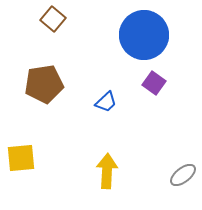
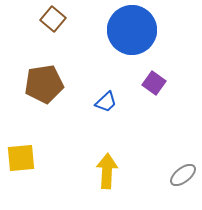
blue circle: moved 12 px left, 5 px up
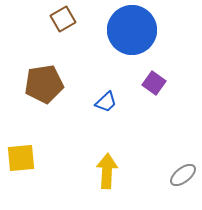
brown square: moved 10 px right; rotated 20 degrees clockwise
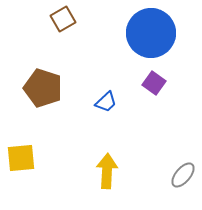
blue circle: moved 19 px right, 3 px down
brown pentagon: moved 1 px left, 4 px down; rotated 27 degrees clockwise
gray ellipse: rotated 12 degrees counterclockwise
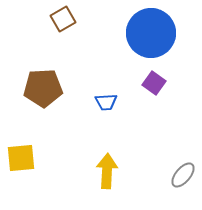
brown pentagon: rotated 21 degrees counterclockwise
blue trapezoid: rotated 40 degrees clockwise
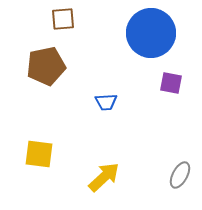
brown square: rotated 25 degrees clockwise
purple square: moved 17 px right; rotated 25 degrees counterclockwise
brown pentagon: moved 3 px right, 22 px up; rotated 9 degrees counterclockwise
yellow square: moved 18 px right, 4 px up; rotated 12 degrees clockwise
yellow arrow: moved 3 px left, 6 px down; rotated 44 degrees clockwise
gray ellipse: moved 3 px left; rotated 12 degrees counterclockwise
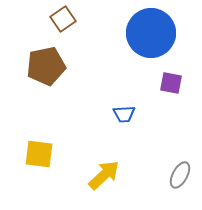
brown square: rotated 30 degrees counterclockwise
blue trapezoid: moved 18 px right, 12 px down
yellow arrow: moved 2 px up
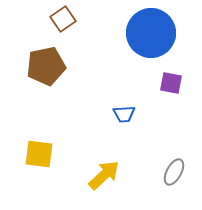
gray ellipse: moved 6 px left, 3 px up
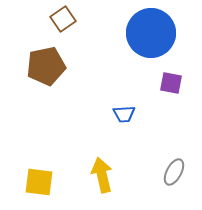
yellow square: moved 28 px down
yellow arrow: moved 2 px left; rotated 60 degrees counterclockwise
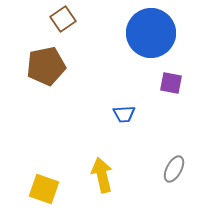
gray ellipse: moved 3 px up
yellow square: moved 5 px right, 7 px down; rotated 12 degrees clockwise
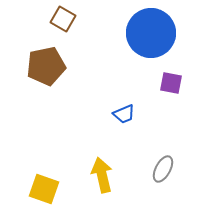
brown square: rotated 25 degrees counterclockwise
blue trapezoid: rotated 20 degrees counterclockwise
gray ellipse: moved 11 px left
